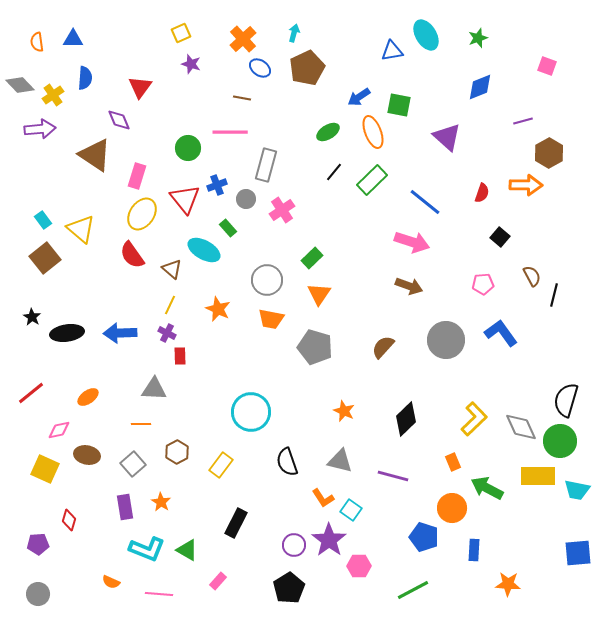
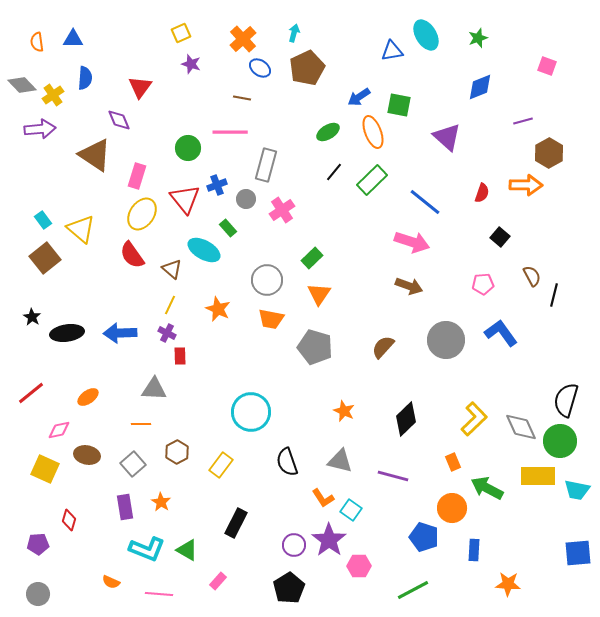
gray diamond at (20, 85): moved 2 px right
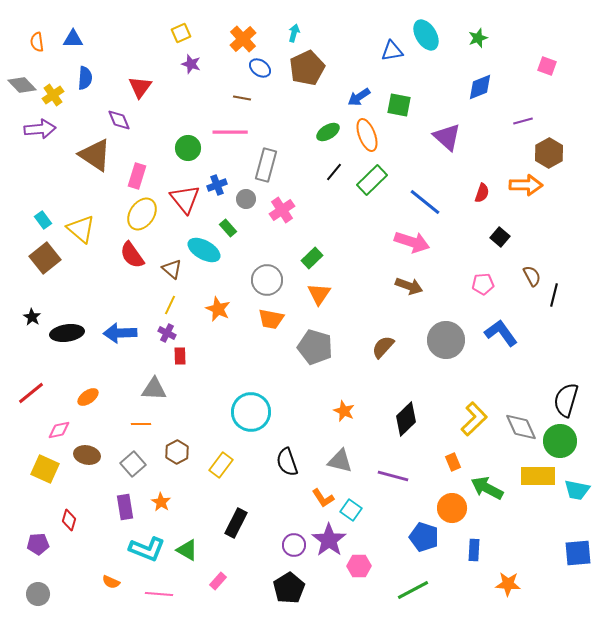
orange ellipse at (373, 132): moved 6 px left, 3 px down
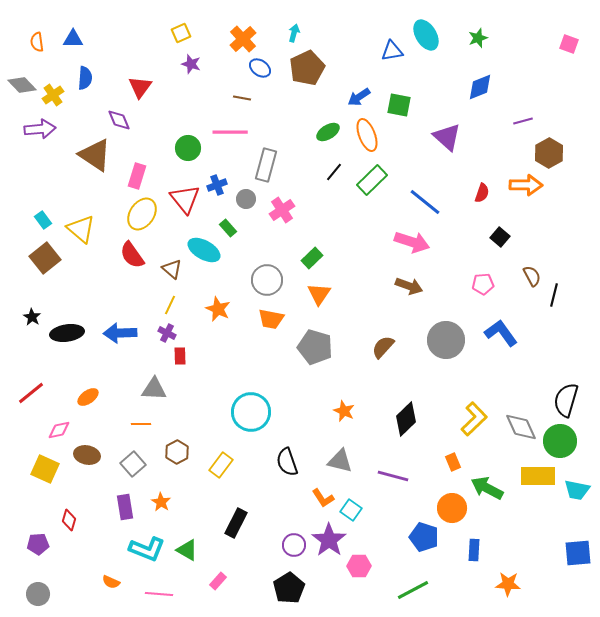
pink square at (547, 66): moved 22 px right, 22 px up
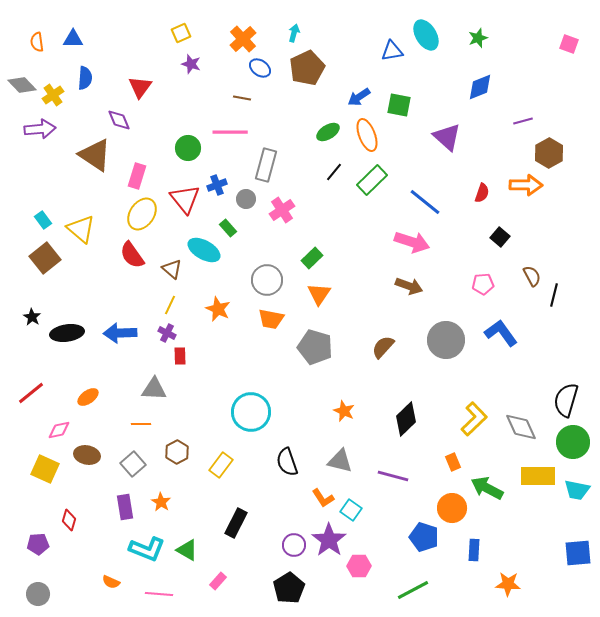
green circle at (560, 441): moved 13 px right, 1 px down
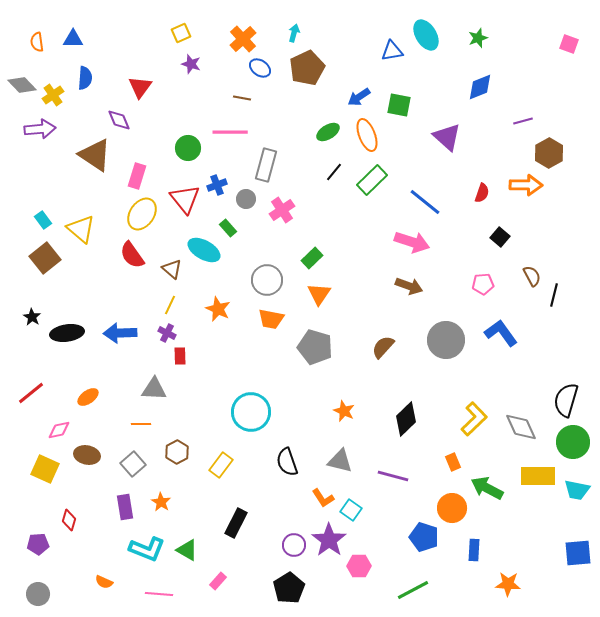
orange semicircle at (111, 582): moved 7 px left
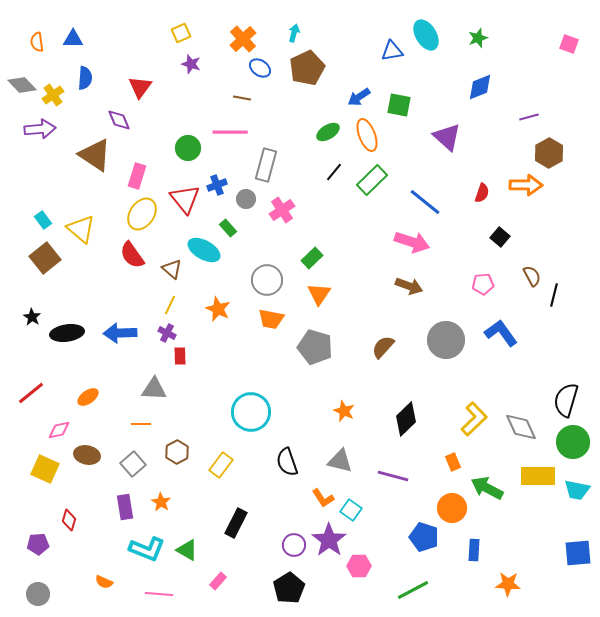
purple line at (523, 121): moved 6 px right, 4 px up
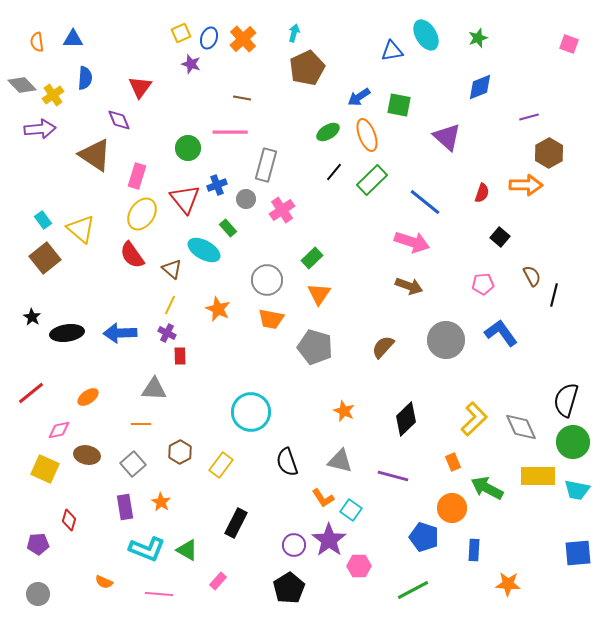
blue ellipse at (260, 68): moved 51 px left, 30 px up; rotated 75 degrees clockwise
brown hexagon at (177, 452): moved 3 px right
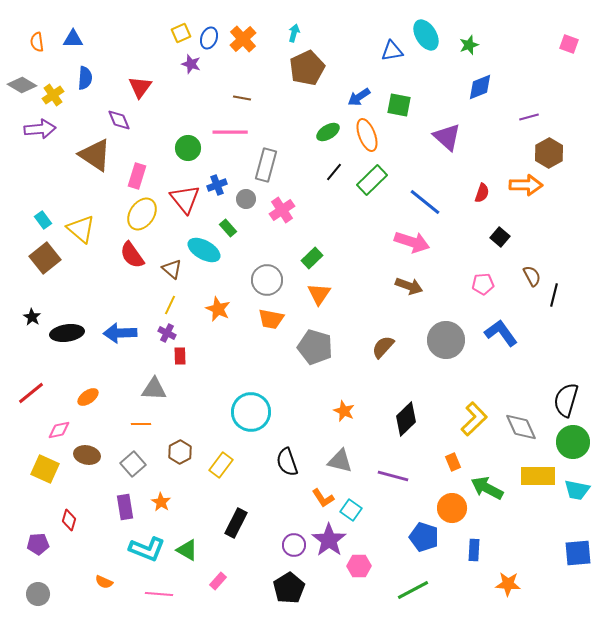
green star at (478, 38): moved 9 px left, 7 px down
gray diamond at (22, 85): rotated 16 degrees counterclockwise
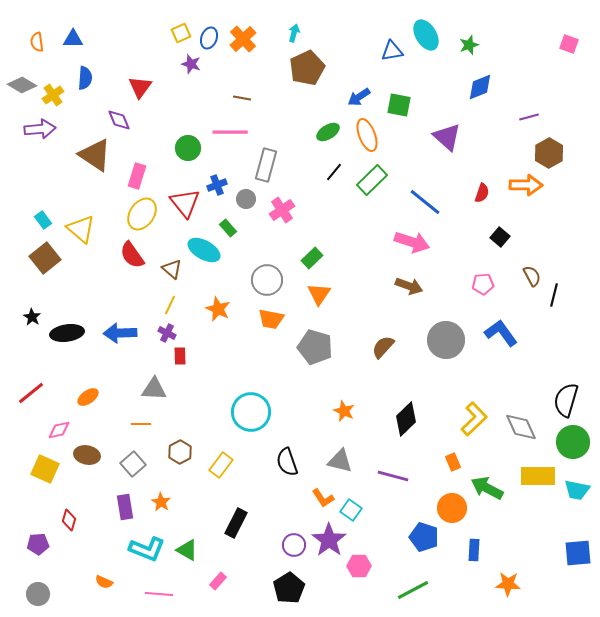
red triangle at (185, 199): moved 4 px down
